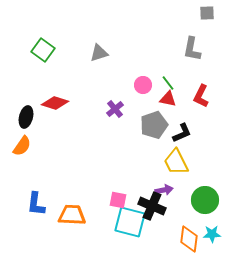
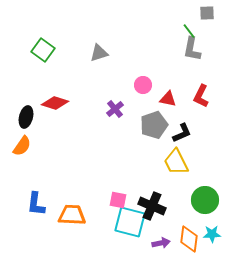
green line: moved 21 px right, 52 px up
purple arrow: moved 3 px left, 53 px down
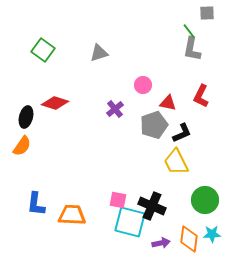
red triangle: moved 4 px down
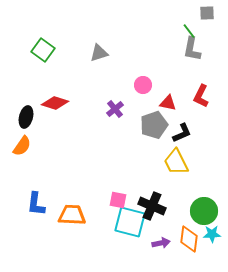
green circle: moved 1 px left, 11 px down
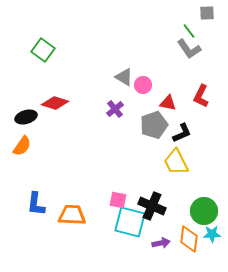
gray L-shape: moved 3 px left; rotated 45 degrees counterclockwise
gray triangle: moved 25 px right, 24 px down; rotated 48 degrees clockwise
black ellipse: rotated 60 degrees clockwise
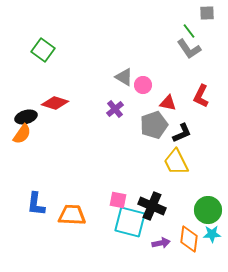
orange semicircle: moved 12 px up
green circle: moved 4 px right, 1 px up
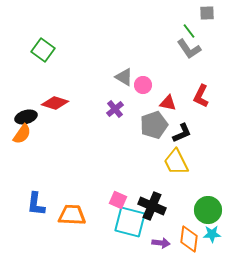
pink square: rotated 12 degrees clockwise
purple arrow: rotated 18 degrees clockwise
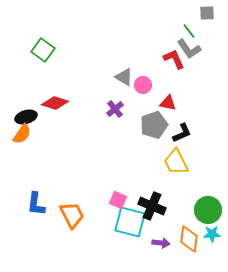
red L-shape: moved 27 px left, 37 px up; rotated 130 degrees clockwise
orange trapezoid: rotated 60 degrees clockwise
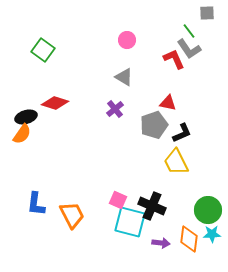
pink circle: moved 16 px left, 45 px up
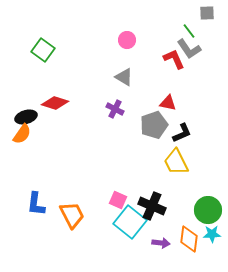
purple cross: rotated 24 degrees counterclockwise
cyan square: rotated 24 degrees clockwise
